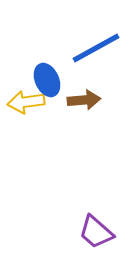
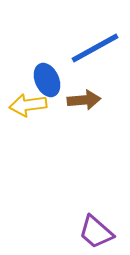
blue line: moved 1 px left
yellow arrow: moved 2 px right, 3 px down
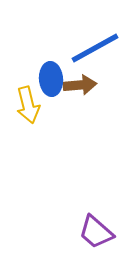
blue ellipse: moved 4 px right, 1 px up; rotated 20 degrees clockwise
brown arrow: moved 4 px left, 15 px up
yellow arrow: rotated 96 degrees counterclockwise
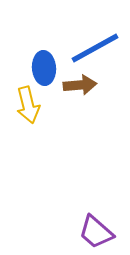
blue ellipse: moved 7 px left, 11 px up
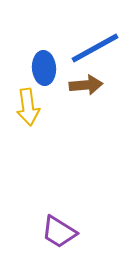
brown arrow: moved 6 px right
yellow arrow: moved 2 px down; rotated 6 degrees clockwise
purple trapezoid: moved 37 px left; rotated 9 degrees counterclockwise
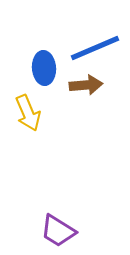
blue line: rotated 6 degrees clockwise
yellow arrow: moved 6 px down; rotated 15 degrees counterclockwise
purple trapezoid: moved 1 px left, 1 px up
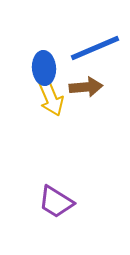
brown arrow: moved 2 px down
yellow arrow: moved 23 px right, 15 px up
purple trapezoid: moved 2 px left, 29 px up
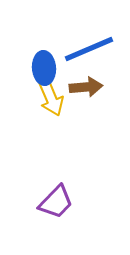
blue line: moved 6 px left, 1 px down
purple trapezoid: rotated 78 degrees counterclockwise
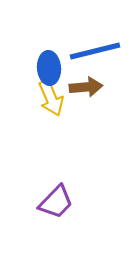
blue line: moved 6 px right, 2 px down; rotated 9 degrees clockwise
blue ellipse: moved 5 px right
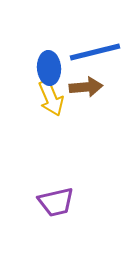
blue line: moved 1 px down
purple trapezoid: rotated 33 degrees clockwise
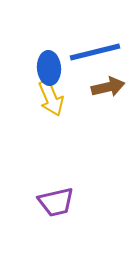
brown arrow: moved 22 px right; rotated 8 degrees counterclockwise
